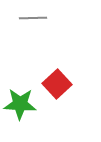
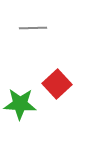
gray line: moved 10 px down
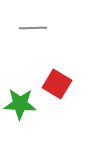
red square: rotated 16 degrees counterclockwise
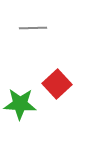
red square: rotated 16 degrees clockwise
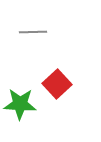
gray line: moved 4 px down
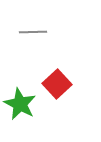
green star: rotated 24 degrees clockwise
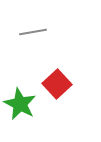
gray line: rotated 8 degrees counterclockwise
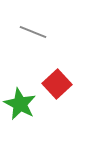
gray line: rotated 32 degrees clockwise
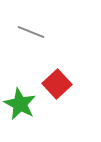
gray line: moved 2 px left
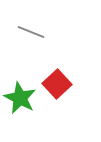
green star: moved 6 px up
